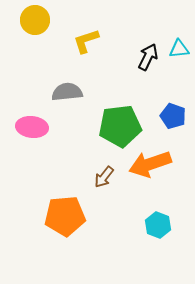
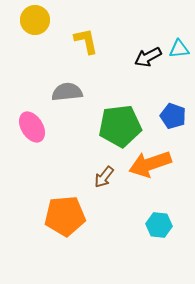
yellow L-shape: rotated 96 degrees clockwise
black arrow: rotated 144 degrees counterclockwise
pink ellipse: rotated 52 degrees clockwise
cyan hexagon: moved 1 px right; rotated 15 degrees counterclockwise
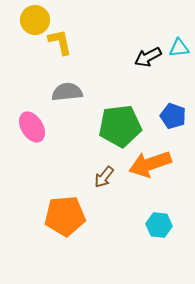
yellow L-shape: moved 26 px left, 1 px down
cyan triangle: moved 1 px up
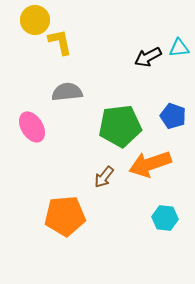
cyan hexagon: moved 6 px right, 7 px up
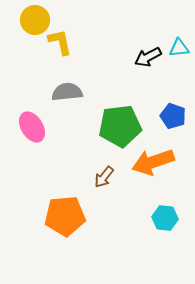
orange arrow: moved 3 px right, 2 px up
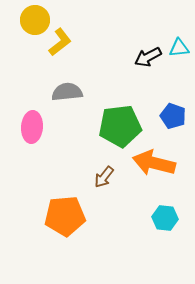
yellow L-shape: rotated 64 degrees clockwise
pink ellipse: rotated 36 degrees clockwise
orange arrow: moved 1 px right, 1 px down; rotated 33 degrees clockwise
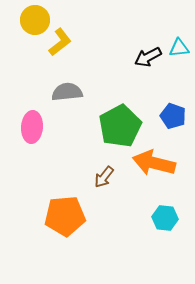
green pentagon: rotated 21 degrees counterclockwise
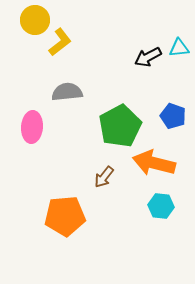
cyan hexagon: moved 4 px left, 12 px up
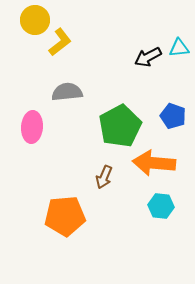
orange arrow: rotated 9 degrees counterclockwise
brown arrow: rotated 15 degrees counterclockwise
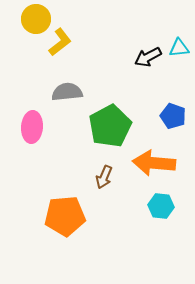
yellow circle: moved 1 px right, 1 px up
green pentagon: moved 10 px left
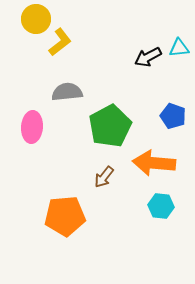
brown arrow: rotated 15 degrees clockwise
